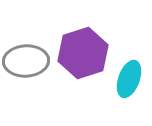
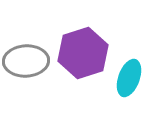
cyan ellipse: moved 1 px up
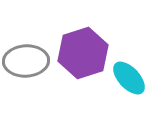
cyan ellipse: rotated 63 degrees counterclockwise
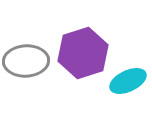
cyan ellipse: moved 1 px left, 3 px down; rotated 72 degrees counterclockwise
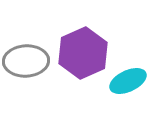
purple hexagon: rotated 6 degrees counterclockwise
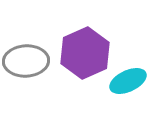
purple hexagon: moved 2 px right
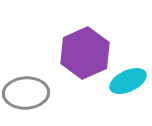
gray ellipse: moved 32 px down
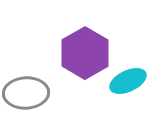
purple hexagon: rotated 6 degrees counterclockwise
